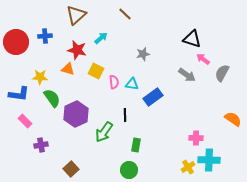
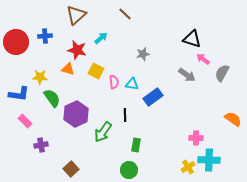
green arrow: moved 1 px left
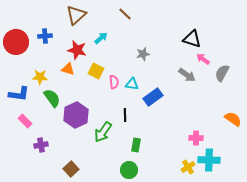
purple hexagon: moved 1 px down
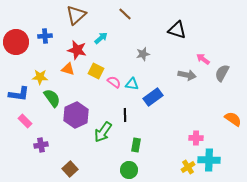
black triangle: moved 15 px left, 9 px up
gray arrow: rotated 24 degrees counterclockwise
pink semicircle: rotated 48 degrees counterclockwise
brown square: moved 1 px left
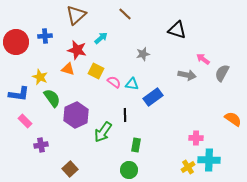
yellow star: rotated 21 degrees clockwise
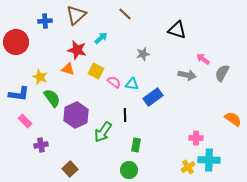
blue cross: moved 15 px up
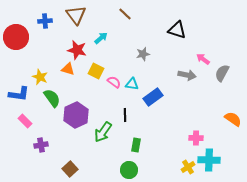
brown triangle: rotated 25 degrees counterclockwise
red circle: moved 5 px up
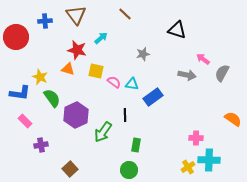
yellow square: rotated 14 degrees counterclockwise
blue L-shape: moved 1 px right, 1 px up
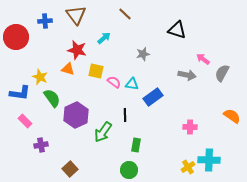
cyan arrow: moved 3 px right
orange semicircle: moved 1 px left, 3 px up
pink cross: moved 6 px left, 11 px up
